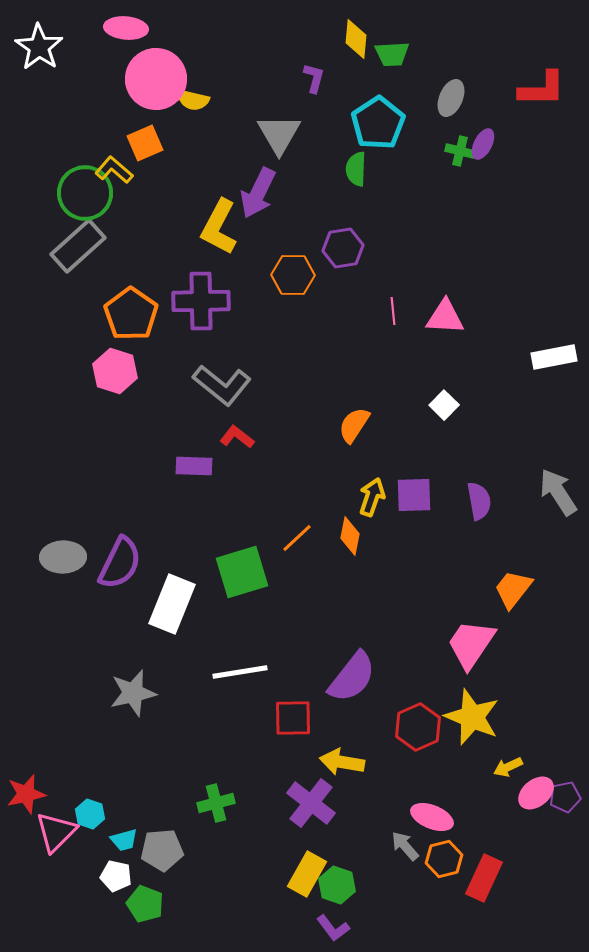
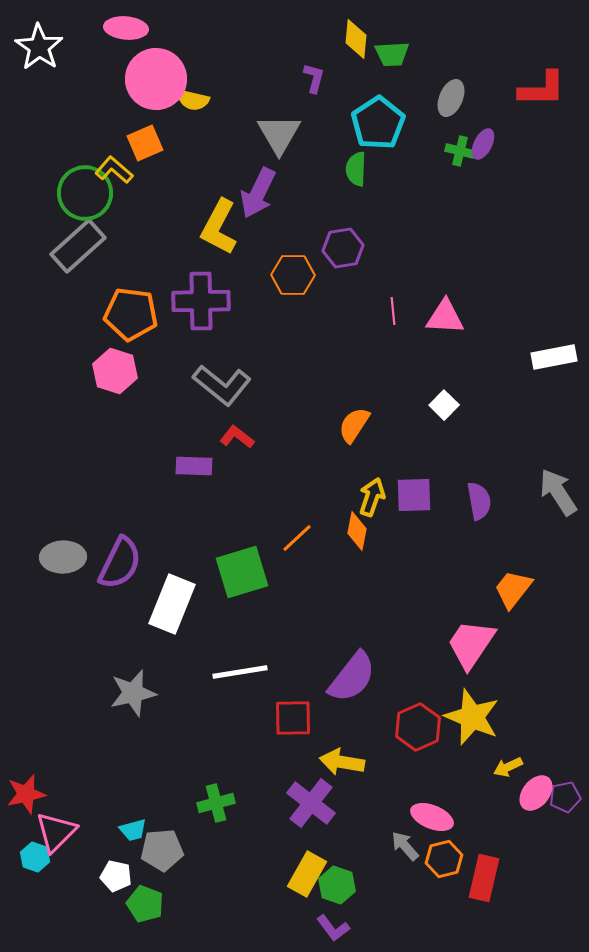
orange pentagon at (131, 314): rotated 28 degrees counterclockwise
orange diamond at (350, 536): moved 7 px right, 5 px up
pink ellipse at (536, 793): rotated 12 degrees counterclockwise
cyan hexagon at (90, 814): moved 55 px left, 43 px down
cyan trapezoid at (124, 840): moved 9 px right, 10 px up
red rectangle at (484, 878): rotated 12 degrees counterclockwise
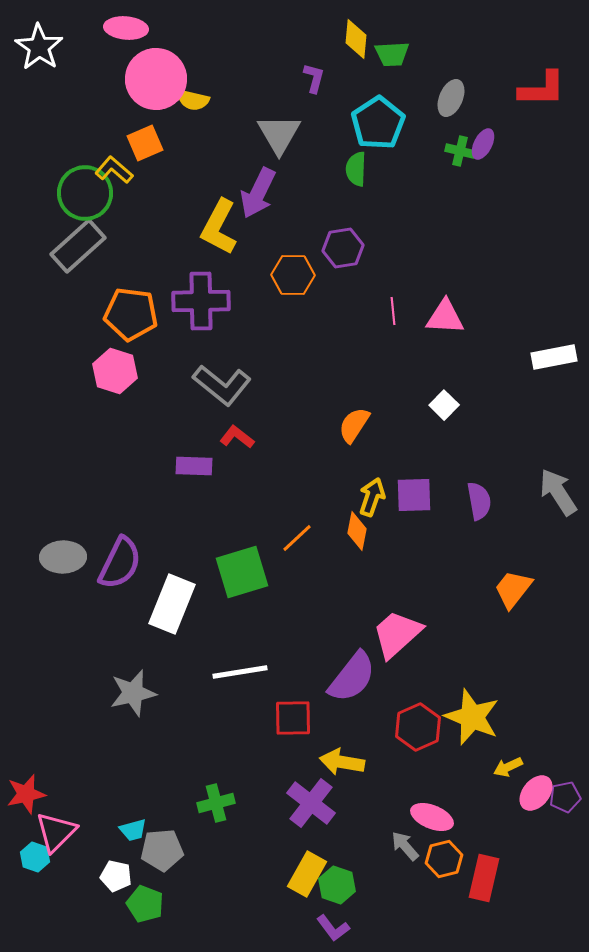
pink trapezoid at (471, 644): moved 74 px left, 10 px up; rotated 14 degrees clockwise
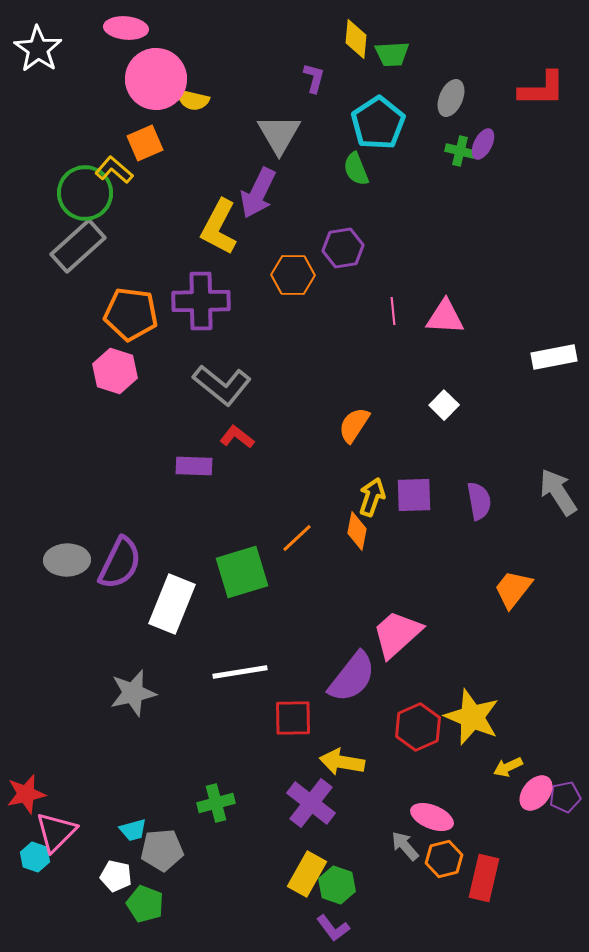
white star at (39, 47): moved 1 px left, 2 px down
green semicircle at (356, 169): rotated 24 degrees counterclockwise
gray ellipse at (63, 557): moved 4 px right, 3 px down
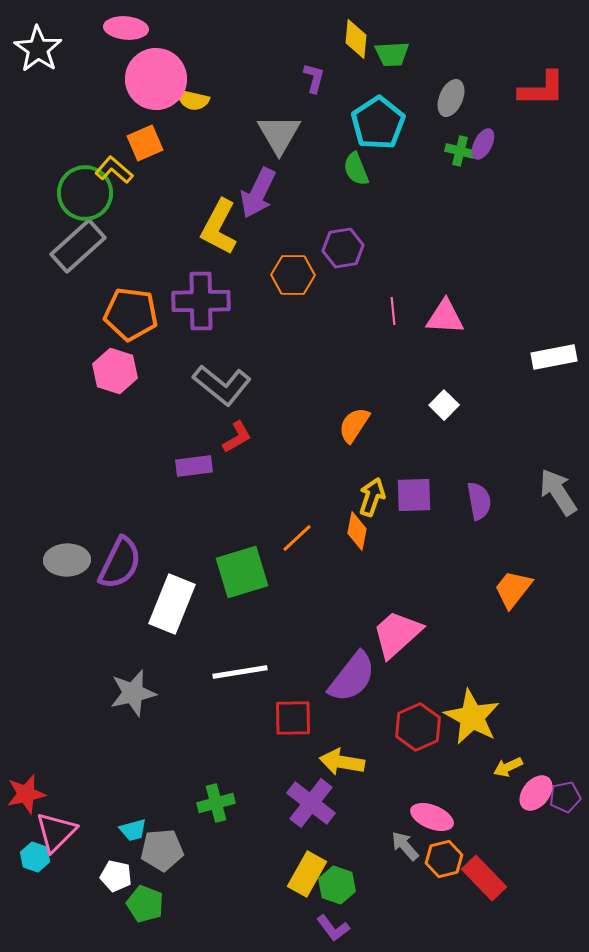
red L-shape at (237, 437): rotated 112 degrees clockwise
purple rectangle at (194, 466): rotated 9 degrees counterclockwise
yellow star at (472, 717): rotated 6 degrees clockwise
red rectangle at (484, 878): rotated 57 degrees counterclockwise
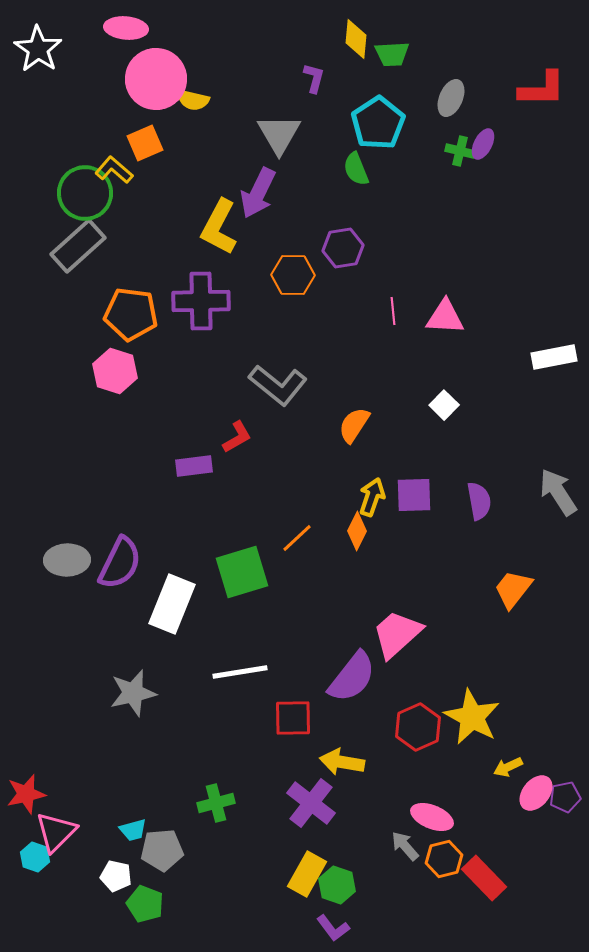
gray L-shape at (222, 385): moved 56 px right
orange diamond at (357, 531): rotated 15 degrees clockwise
